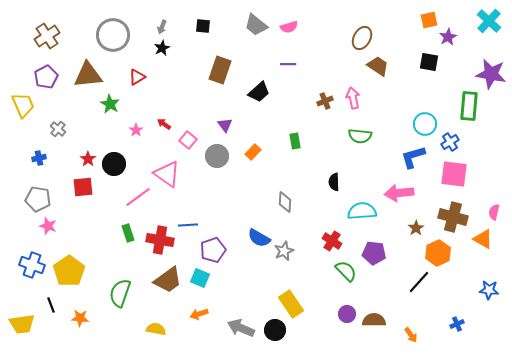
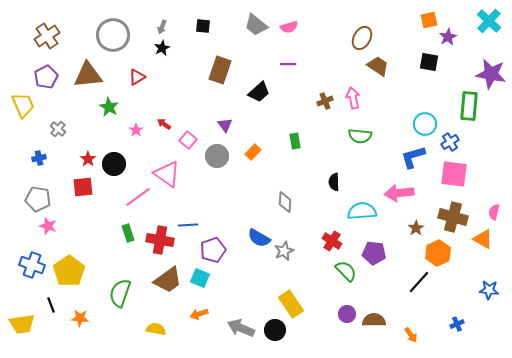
green star at (110, 104): moved 1 px left, 3 px down
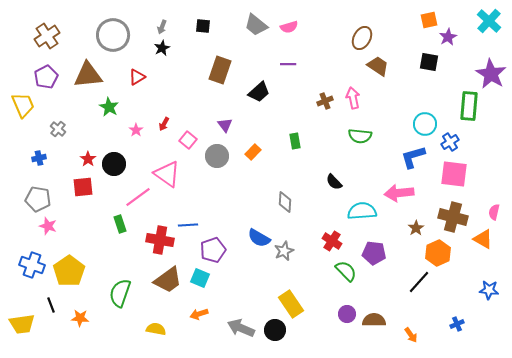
purple star at (491, 74): rotated 20 degrees clockwise
red arrow at (164, 124): rotated 96 degrees counterclockwise
black semicircle at (334, 182): rotated 42 degrees counterclockwise
green rectangle at (128, 233): moved 8 px left, 9 px up
